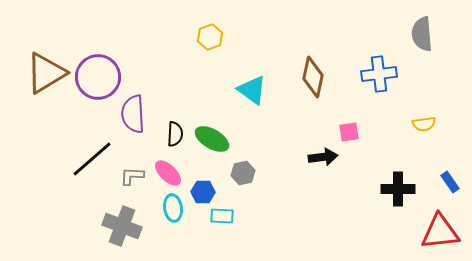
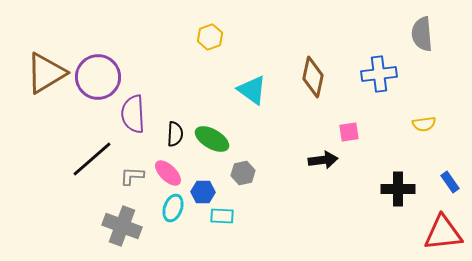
black arrow: moved 3 px down
cyan ellipse: rotated 28 degrees clockwise
red triangle: moved 3 px right, 1 px down
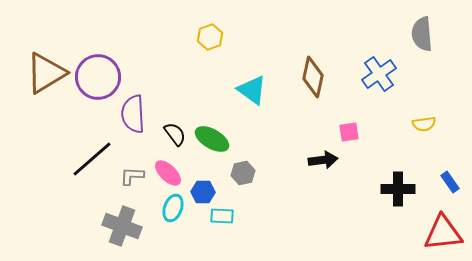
blue cross: rotated 28 degrees counterclockwise
black semicircle: rotated 40 degrees counterclockwise
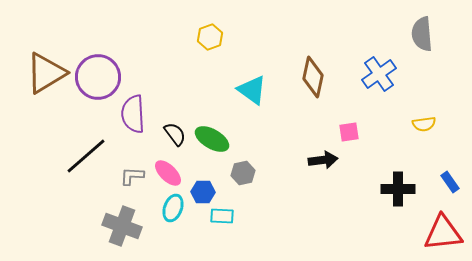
black line: moved 6 px left, 3 px up
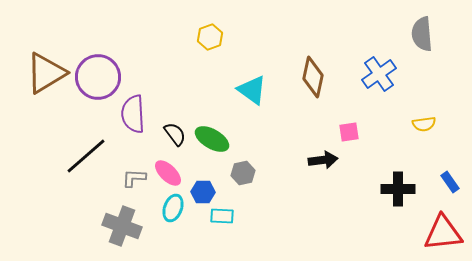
gray L-shape: moved 2 px right, 2 px down
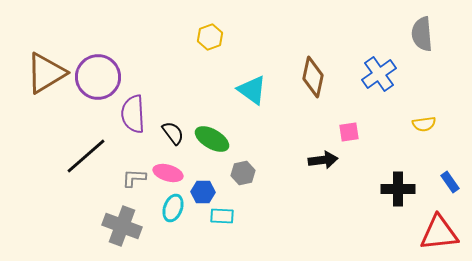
black semicircle: moved 2 px left, 1 px up
pink ellipse: rotated 28 degrees counterclockwise
red triangle: moved 4 px left
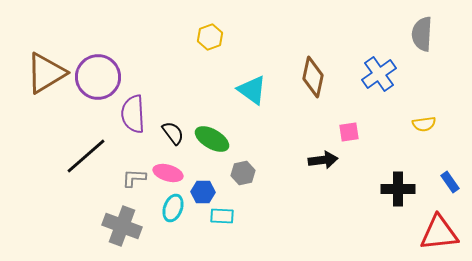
gray semicircle: rotated 8 degrees clockwise
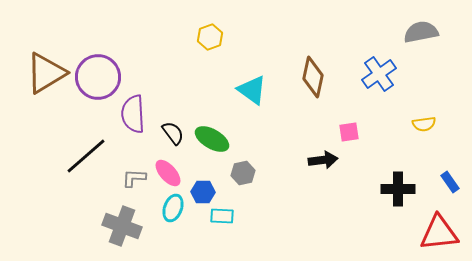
gray semicircle: moved 1 px left, 2 px up; rotated 76 degrees clockwise
pink ellipse: rotated 32 degrees clockwise
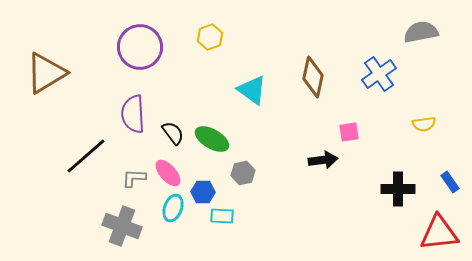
purple circle: moved 42 px right, 30 px up
